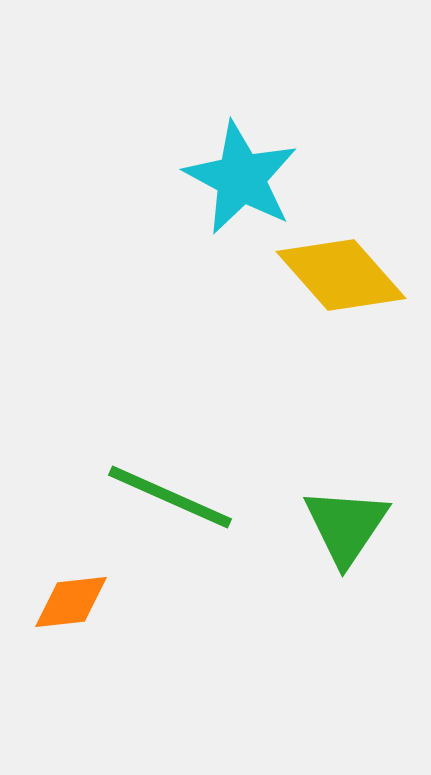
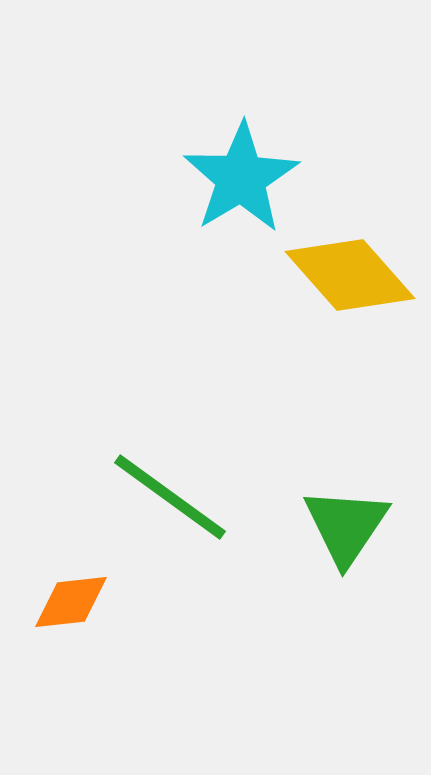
cyan star: rotated 13 degrees clockwise
yellow diamond: moved 9 px right
green line: rotated 12 degrees clockwise
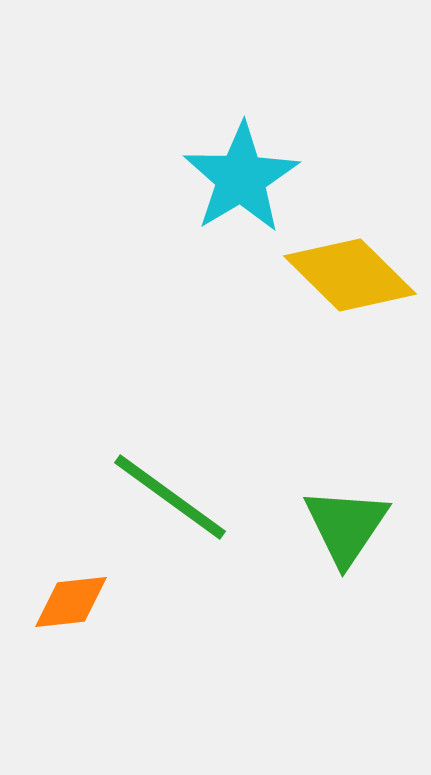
yellow diamond: rotated 4 degrees counterclockwise
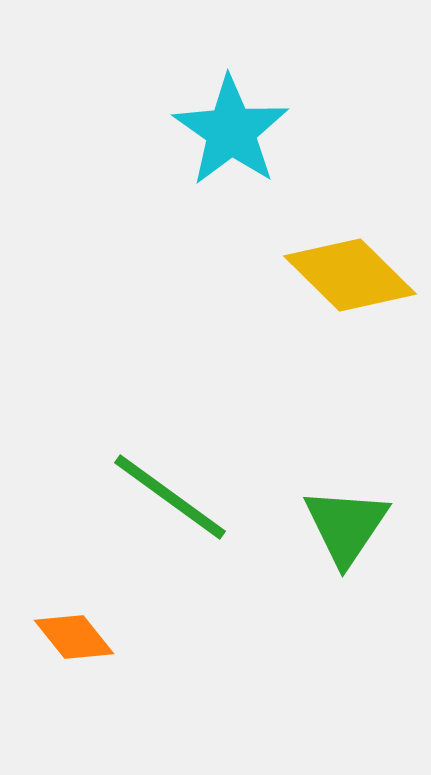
cyan star: moved 10 px left, 47 px up; rotated 6 degrees counterclockwise
orange diamond: moved 3 px right, 35 px down; rotated 58 degrees clockwise
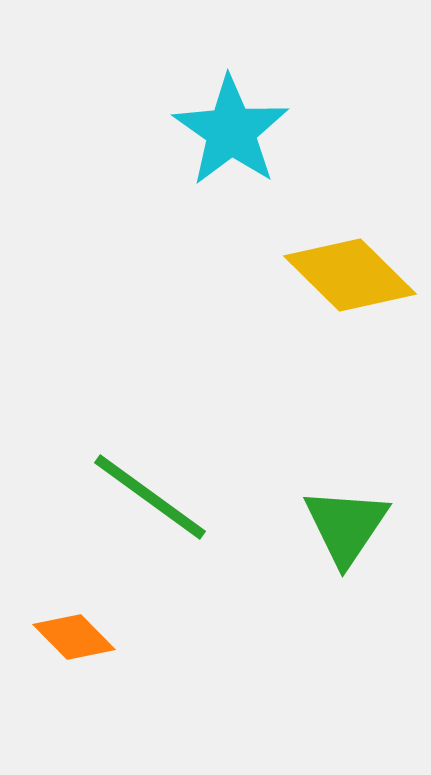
green line: moved 20 px left
orange diamond: rotated 6 degrees counterclockwise
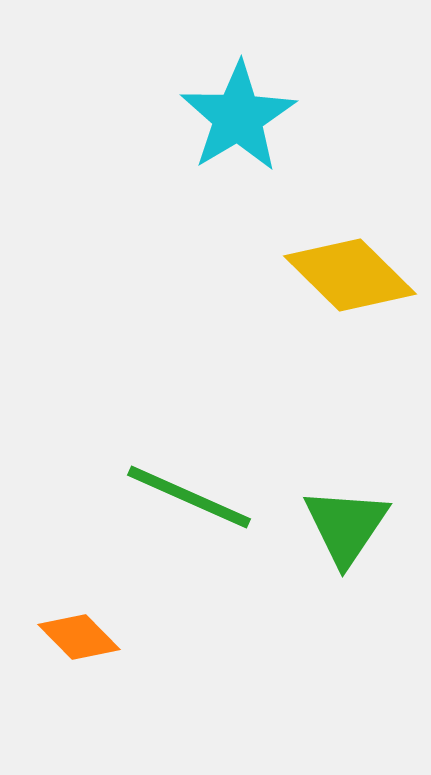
cyan star: moved 7 px right, 14 px up; rotated 6 degrees clockwise
green line: moved 39 px right; rotated 12 degrees counterclockwise
orange diamond: moved 5 px right
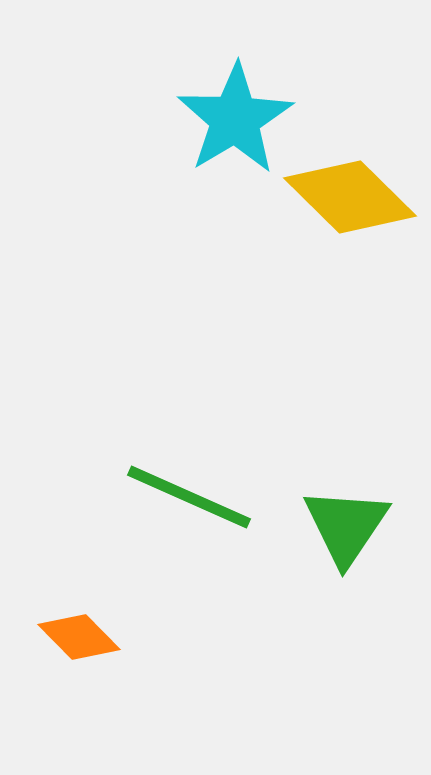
cyan star: moved 3 px left, 2 px down
yellow diamond: moved 78 px up
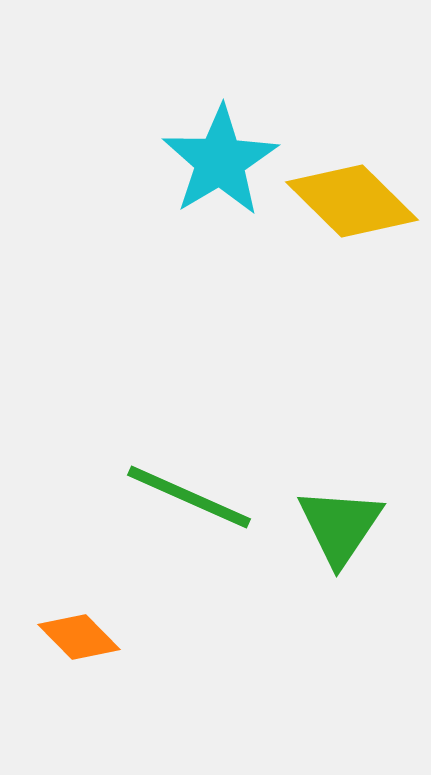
cyan star: moved 15 px left, 42 px down
yellow diamond: moved 2 px right, 4 px down
green triangle: moved 6 px left
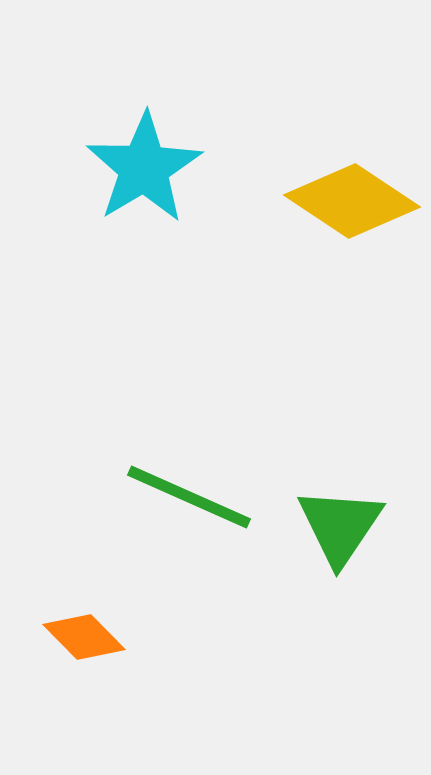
cyan star: moved 76 px left, 7 px down
yellow diamond: rotated 11 degrees counterclockwise
orange diamond: moved 5 px right
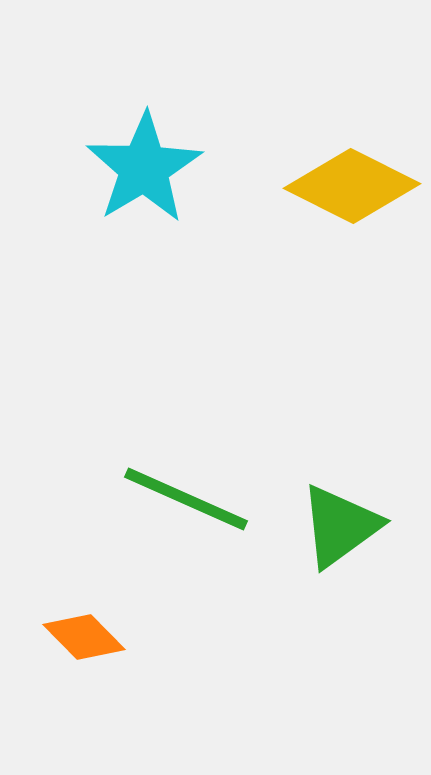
yellow diamond: moved 15 px up; rotated 7 degrees counterclockwise
green line: moved 3 px left, 2 px down
green triangle: rotated 20 degrees clockwise
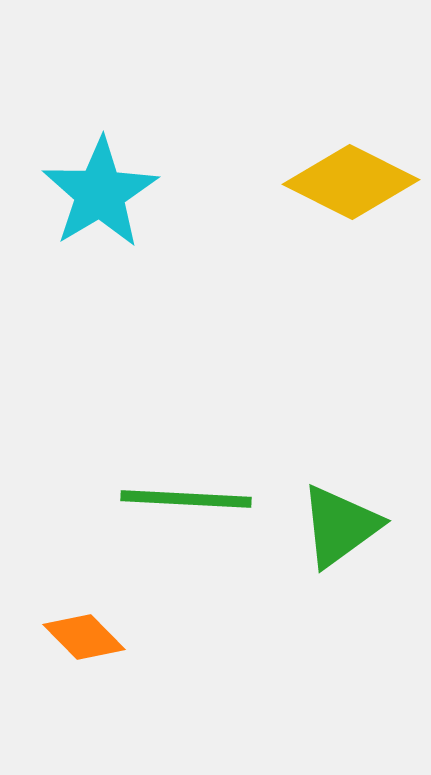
cyan star: moved 44 px left, 25 px down
yellow diamond: moved 1 px left, 4 px up
green line: rotated 21 degrees counterclockwise
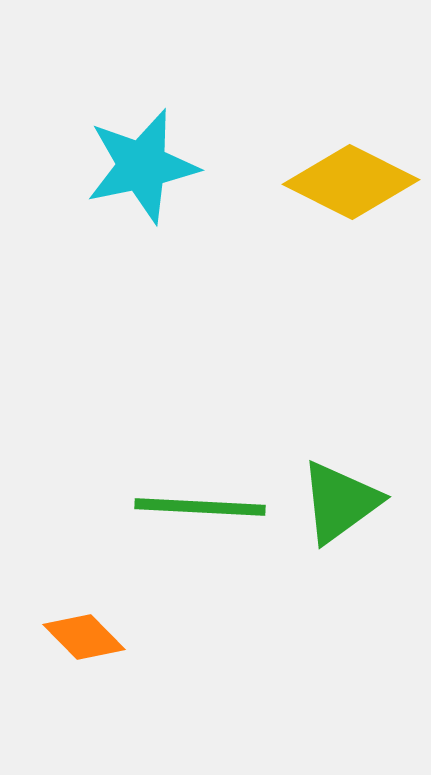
cyan star: moved 42 px right, 27 px up; rotated 19 degrees clockwise
green line: moved 14 px right, 8 px down
green triangle: moved 24 px up
